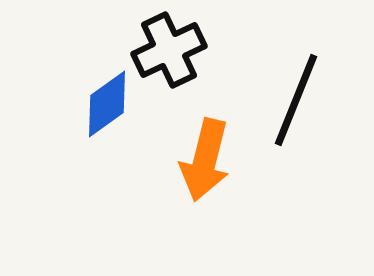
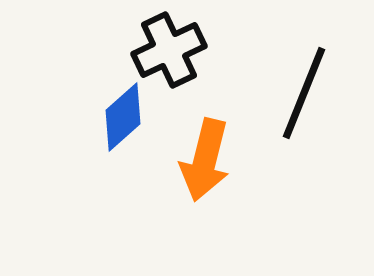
black line: moved 8 px right, 7 px up
blue diamond: moved 16 px right, 13 px down; rotated 6 degrees counterclockwise
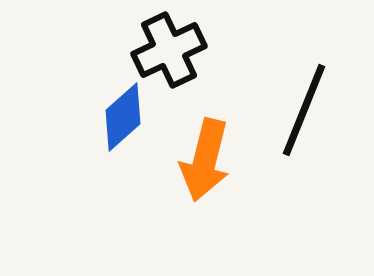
black line: moved 17 px down
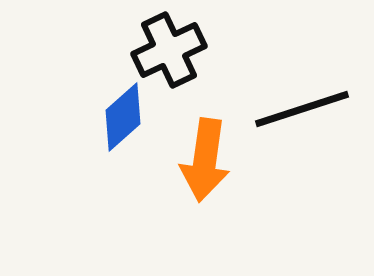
black line: moved 2 px left, 1 px up; rotated 50 degrees clockwise
orange arrow: rotated 6 degrees counterclockwise
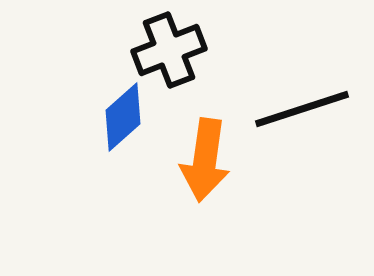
black cross: rotated 4 degrees clockwise
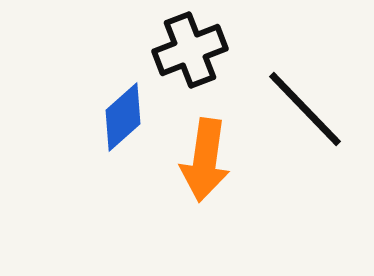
black cross: moved 21 px right
black line: moved 3 px right; rotated 64 degrees clockwise
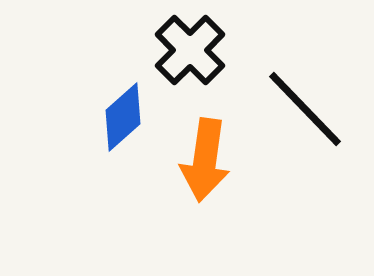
black cross: rotated 24 degrees counterclockwise
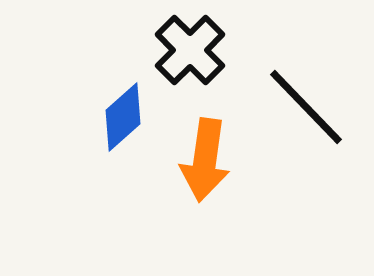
black line: moved 1 px right, 2 px up
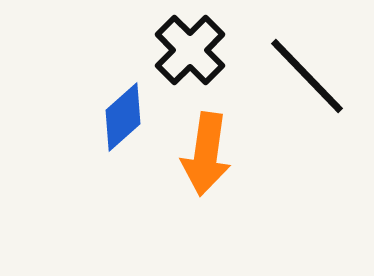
black line: moved 1 px right, 31 px up
orange arrow: moved 1 px right, 6 px up
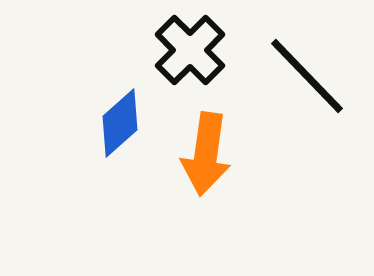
blue diamond: moved 3 px left, 6 px down
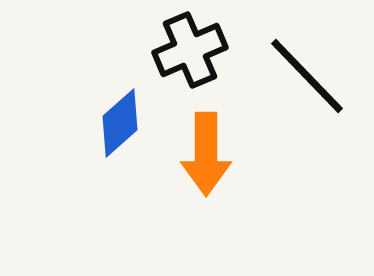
black cross: rotated 22 degrees clockwise
orange arrow: rotated 8 degrees counterclockwise
